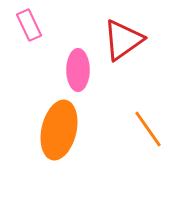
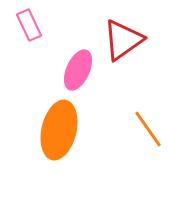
pink ellipse: rotated 24 degrees clockwise
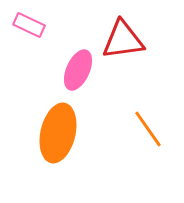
pink rectangle: rotated 40 degrees counterclockwise
red triangle: rotated 27 degrees clockwise
orange ellipse: moved 1 px left, 3 px down
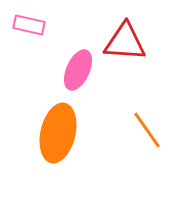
pink rectangle: rotated 12 degrees counterclockwise
red triangle: moved 2 px right, 2 px down; rotated 12 degrees clockwise
orange line: moved 1 px left, 1 px down
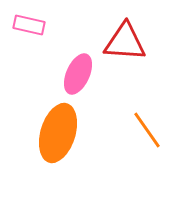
pink ellipse: moved 4 px down
orange ellipse: rotated 4 degrees clockwise
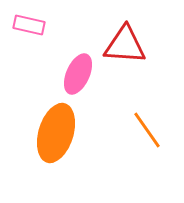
red triangle: moved 3 px down
orange ellipse: moved 2 px left
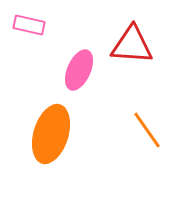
red triangle: moved 7 px right
pink ellipse: moved 1 px right, 4 px up
orange ellipse: moved 5 px left, 1 px down
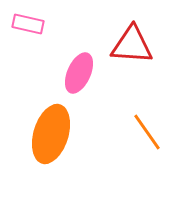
pink rectangle: moved 1 px left, 1 px up
pink ellipse: moved 3 px down
orange line: moved 2 px down
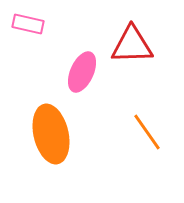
red triangle: rotated 6 degrees counterclockwise
pink ellipse: moved 3 px right, 1 px up
orange ellipse: rotated 30 degrees counterclockwise
